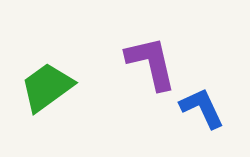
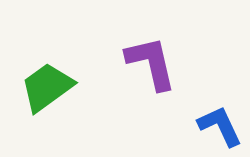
blue L-shape: moved 18 px right, 18 px down
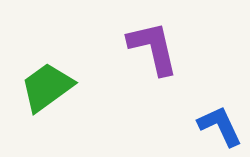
purple L-shape: moved 2 px right, 15 px up
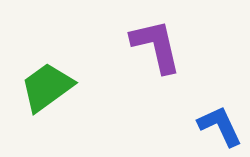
purple L-shape: moved 3 px right, 2 px up
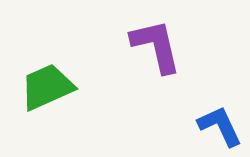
green trapezoid: rotated 12 degrees clockwise
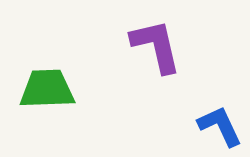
green trapezoid: moved 2 px down; rotated 22 degrees clockwise
